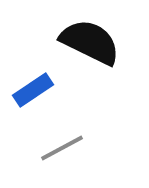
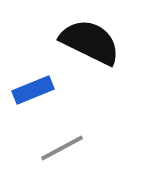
blue rectangle: rotated 12 degrees clockwise
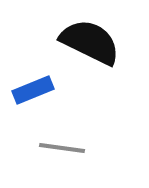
gray line: rotated 36 degrees clockwise
